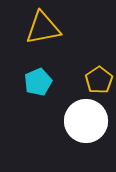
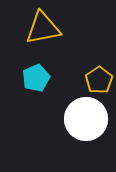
cyan pentagon: moved 2 px left, 4 px up
white circle: moved 2 px up
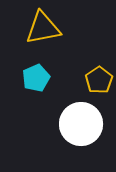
white circle: moved 5 px left, 5 px down
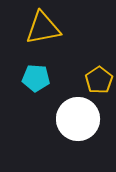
cyan pentagon: rotated 28 degrees clockwise
white circle: moved 3 px left, 5 px up
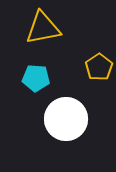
yellow pentagon: moved 13 px up
white circle: moved 12 px left
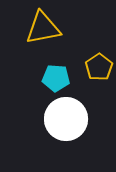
cyan pentagon: moved 20 px right
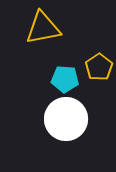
cyan pentagon: moved 9 px right, 1 px down
